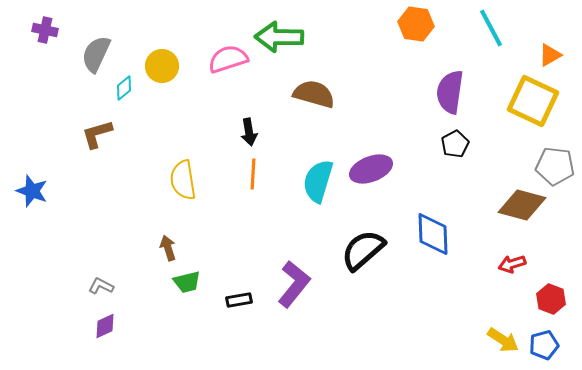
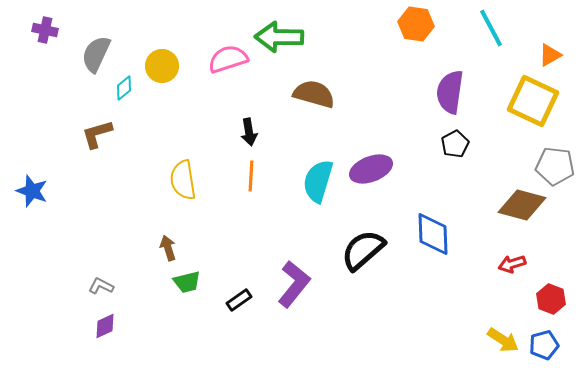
orange line: moved 2 px left, 2 px down
black rectangle: rotated 25 degrees counterclockwise
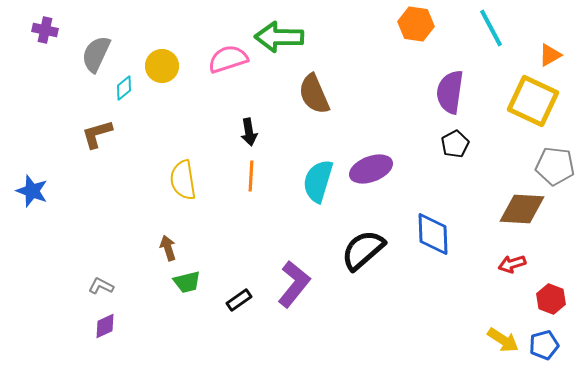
brown semicircle: rotated 129 degrees counterclockwise
brown diamond: moved 4 px down; rotated 12 degrees counterclockwise
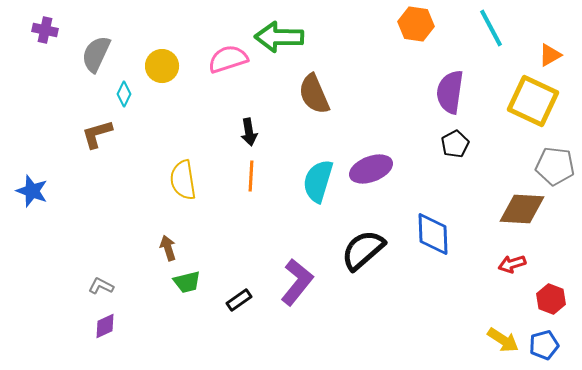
cyan diamond: moved 6 px down; rotated 25 degrees counterclockwise
purple L-shape: moved 3 px right, 2 px up
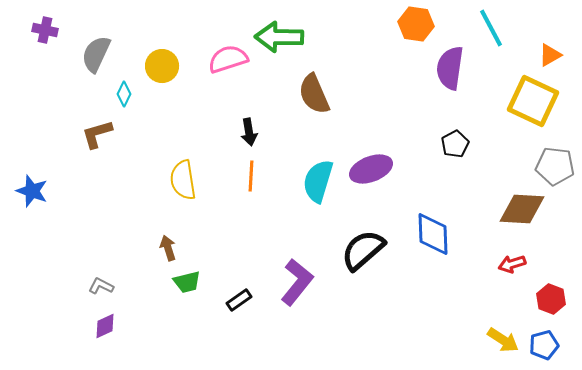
purple semicircle: moved 24 px up
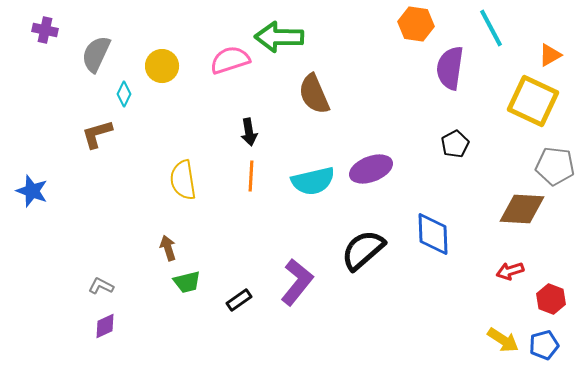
pink semicircle: moved 2 px right, 1 px down
cyan semicircle: moved 5 px left; rotated 120 degrees counterclockwise
red arrow: moved 2 px left, 7 px down
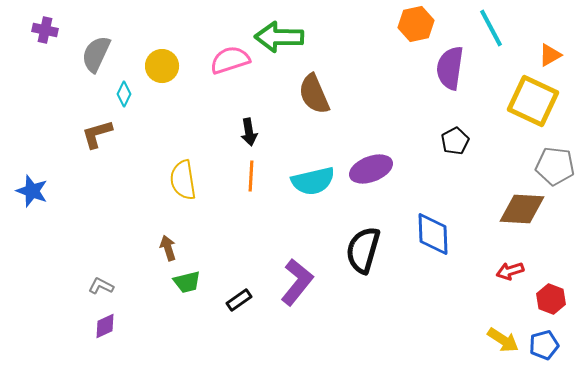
orange hexagon: rotated 20 degrees counterclockwise
black pentagon: moved 3 px up
black semicircle: rotated 33 degrees counterclockwise
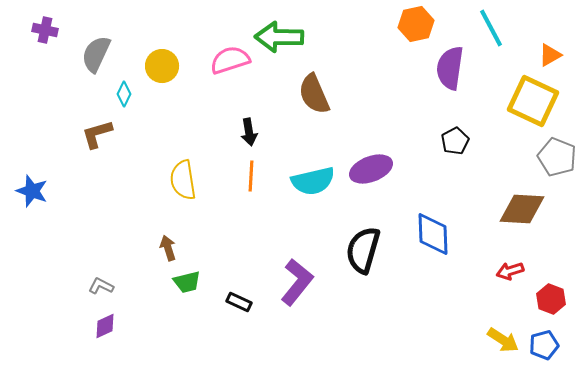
gray pentagon: moved 2 px right, 9 px up; rotated 15 degrees clockwise
black rectangle: moved 2 px down; rotated 60 degrees clockwise
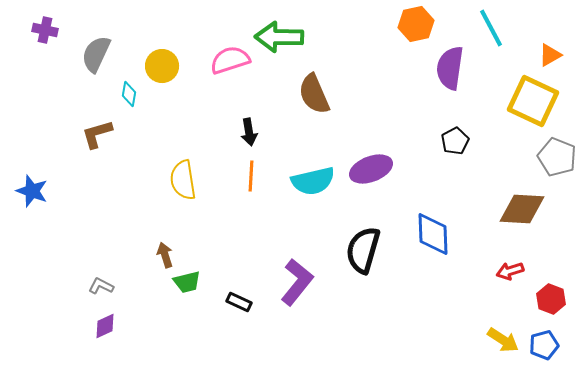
cyan diamond: moved 5 px right; rotated 15 degrees counterclockwise
brown arrow: moved 3 px left, 7 px down
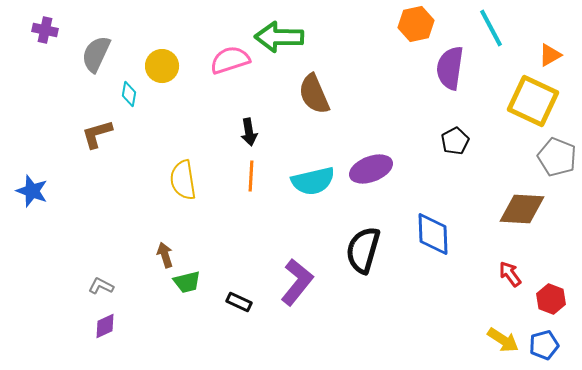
red arrow: moved 3 px down; rotated 72 degrees clockwise
